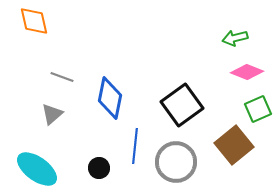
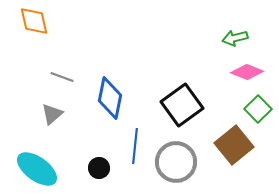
green square: rotated 20 degrees counterclockwise
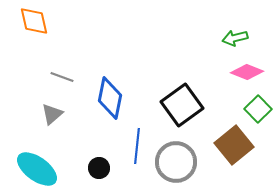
blue line: moved 2 px right
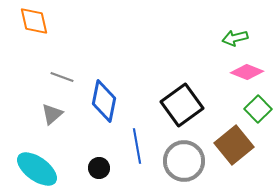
blue diamond: moved 6 px left, 3 px down
blue line: rotated 16 degrees counterclockwise
gray circle: moved 8 px right, 1 px up
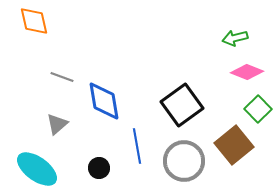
blue diamond: rotated 21 degrees counterclockwise
gray triangle: moved 5 px right, 10 px down
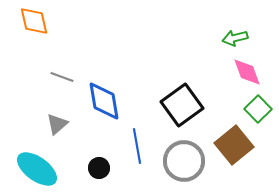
pink diamond: rotated 48 degrees clockwise
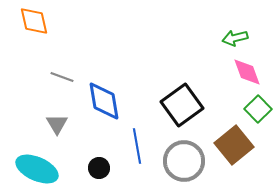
gray triangle: rotated 20 degrees counterclockwise
cyan ellipse: rotated 12 degrees counterclockwise
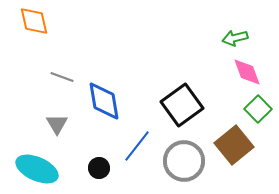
blue line: rotated 48 degrees clockwise
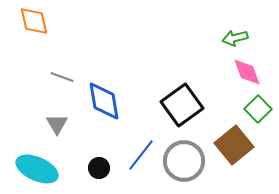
blue line: moved 4 px right, 9 px down
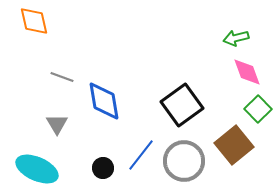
green arrow: moved 1 px right
black circle: moved 4 px right
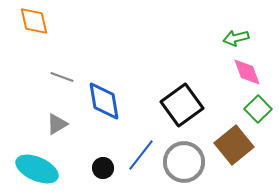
gray triangle: rotated 30 degrees clockwise
gray circle: moved 1 px down
